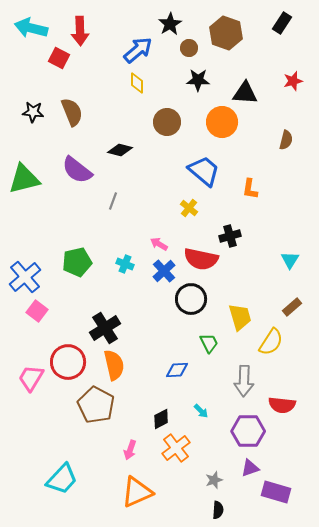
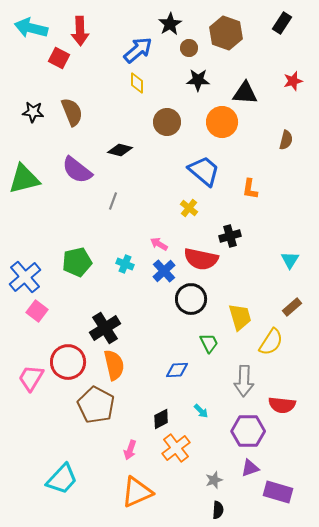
purple rectangle at (276, 492): moved 2 px right
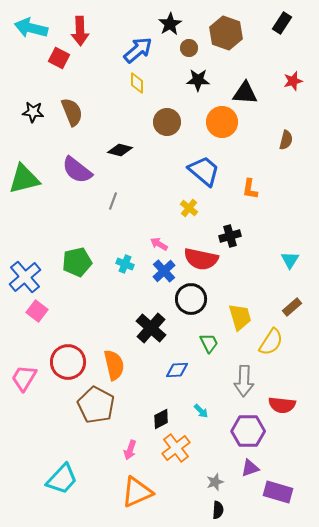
black cross at (105, 328): moved 46 px right; rotated 16 degrees counterclockwise
pink trapezoid at (31, 378): moved 7 px left
gray star at (214, 480): moved 1 px right, 2 px down
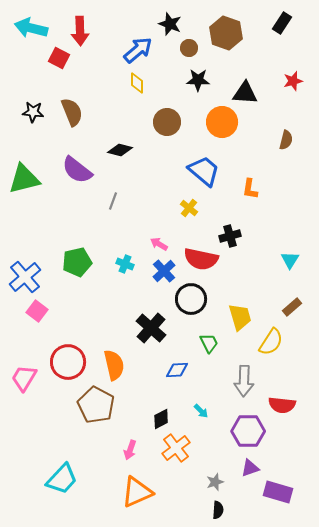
black star at (170, 24): rotated 20 degrees counterclockwise
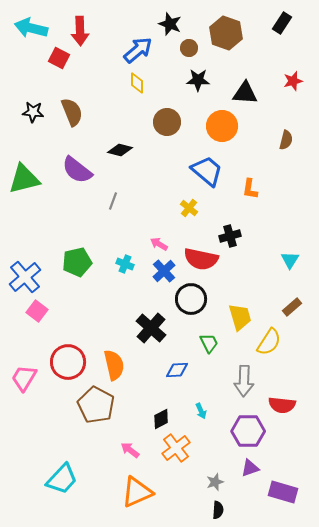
orange circle at (222, 122): moved 4 px down
blue trapezoid at (204, 171): moved 3 px right
yellow semicircle at (271, 342): moved 2 px left
cyan arrow at (201, 411): rotated 21 degrees clockwise
pink arrow at (130, 450): rotated 108 degrees clockwise
purple rectangle at (278, 492): moved 5 px right
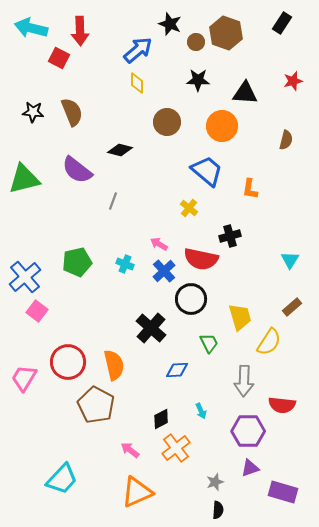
brown circle at (189, 48): moved 7 px right, 6 px up
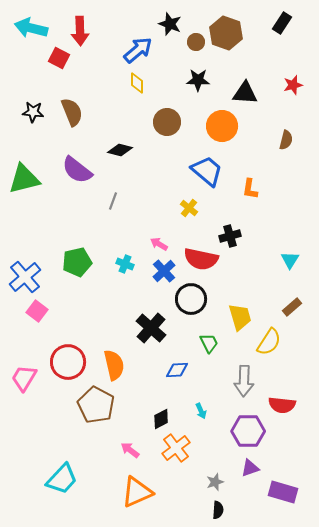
red star at (293, 81): moved 4 px down
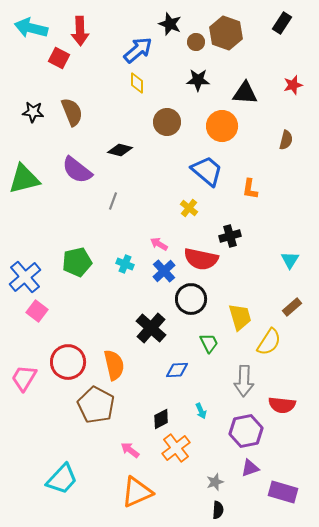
purple hexagon at (248, 431): moved 2 px left; rotated 12 degrees counterclockwise
